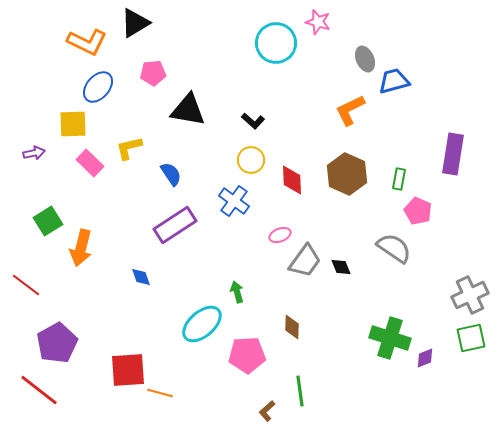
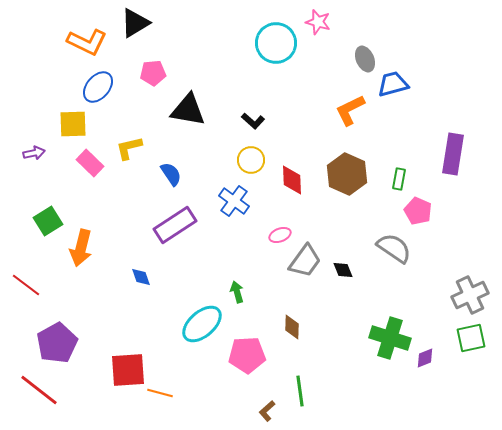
blue trapezoid at (394, 81): moved 1 px left, 3 px down
black diamond at (341, 267): moved 2 px right, 3 px down
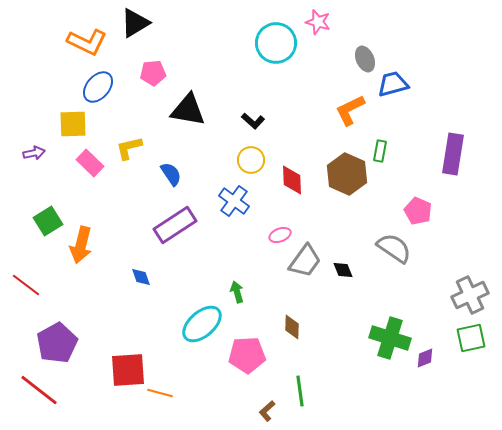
green rectangle at (399, 179): moved 19 px left, 28 px up
orange arrow at (81, 248): moved 3 px up
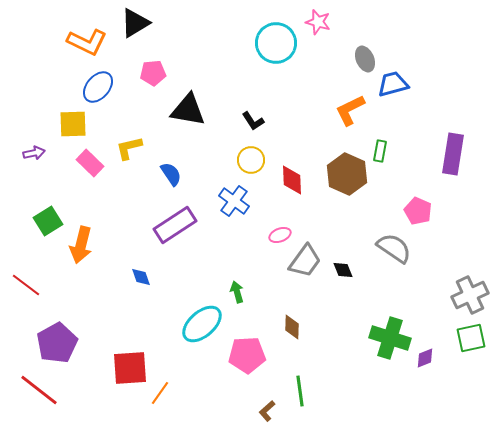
black L-shape at (253, 121): rotated 15 degrees clockwise
red square at (128, 370): moved 2 px right, 2 px up
orange line at (160, 393): rotated 70 degrees counterclockwise
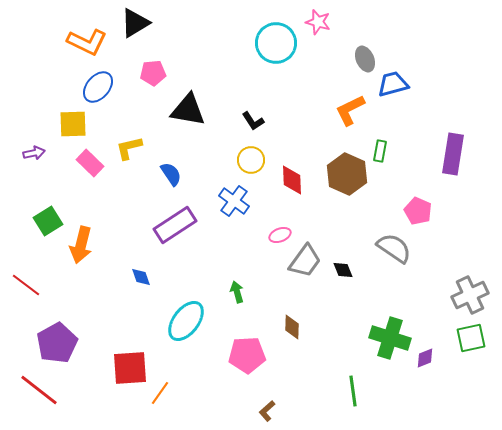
cyan ellipse at (202, 324): moved 16 px left, 3 px up; rotated 12 degrees counterclockwise
green line at (300, 391): moved 53 px right
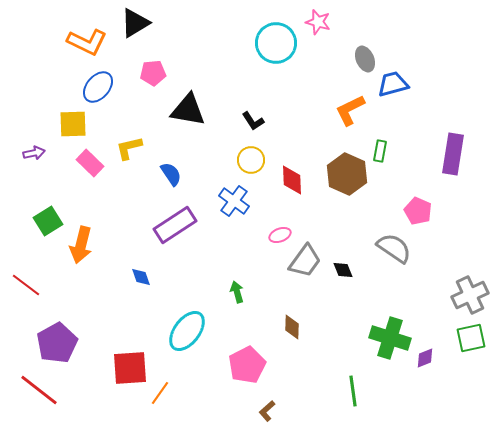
cyan ellipse at (186, 321): moved 1 px right, 10 px down
pink pentagon at (247, 355): moved 10 px down; rotated 24 degrees counterclockwise
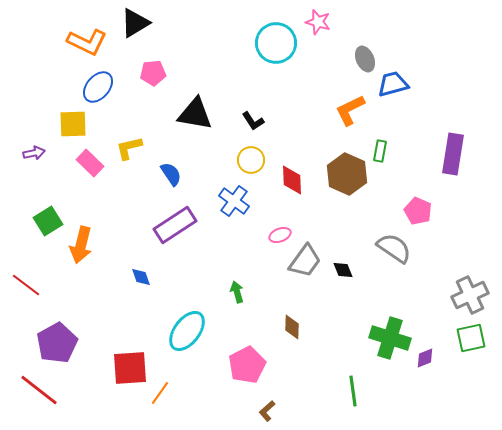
black triangle at (188, 110): moved 7 px right, 4 px down
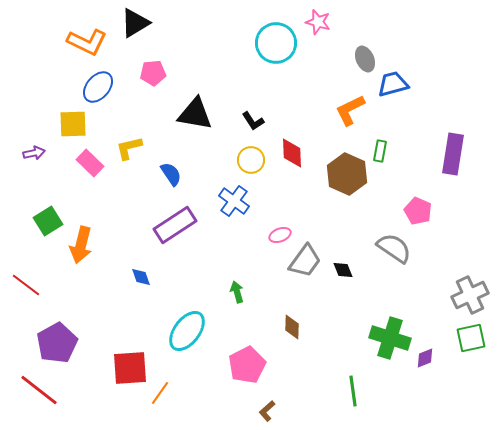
red diamond at (292, 180): moved 27 px up
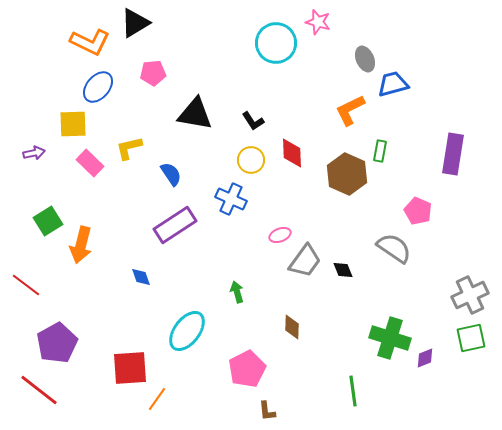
orange L-shape at (87, 42): moved 3 px right
blue cross at (234, 201): moved 3 px left, 2 px up; rotated 12 degrees counterclockwise
pink pentagon at (247, 365): moved 4 px down
orange line at (160, 393): moved 3 px left, 6 px down
brown L-shape at (267, 411): rotated 55 degrees counterclockwise
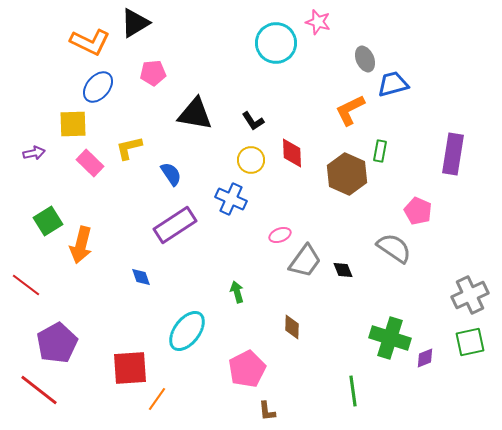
green square at (471, 338): moved 1 px left, 4 px down
